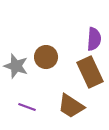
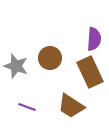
brown circle: moved 4 px right, 1 px down
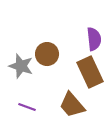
purple semicircle: rotated 10 degrees counterclockwise
brown circle: moved 3 px left, 4 px up
gray star: moved 5 px right
brown trapezoid: moved 1 px right, 1 px up; rotated 16 degrees clockwise
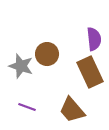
brown trapezoid: moved 5 px down
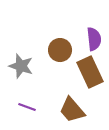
brown circle: moved 13 px right, 4 px up
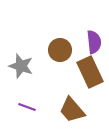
purple semicircle: moved 3 px down
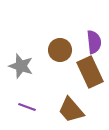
brown trapezoid: moved 1 px left
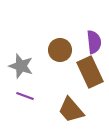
purple line: moved 2 px left, 11 px up
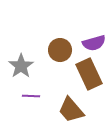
purple semicircle: moved 1 px down; rotated 80 degrees clockwise
gray star: rotated 20 degrees clockwise
brown rectangle: moved 1 px left, 2 px down
purple line: moved 6 px right; rotated 18 degrees counterclockwise
